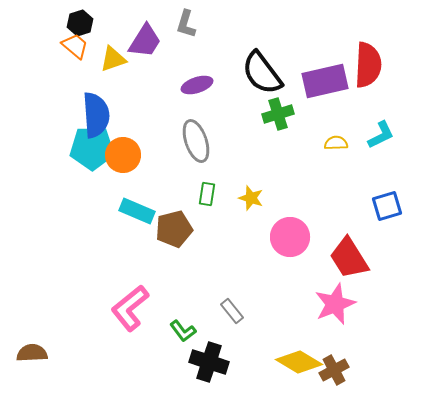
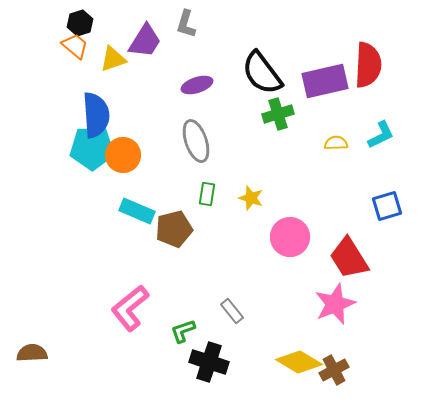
green L-shape: rotated 108 degrees clockwise
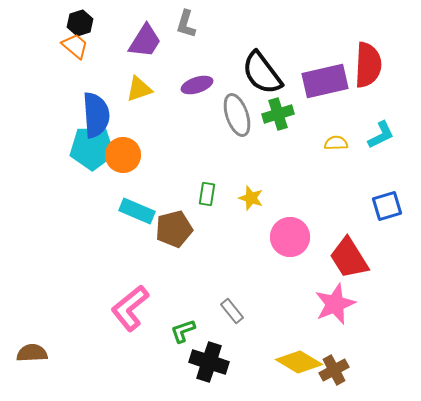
yellow triangle: moved 26 px right, 30 px down
gray ellipse: moved 41 px right, 26 px up
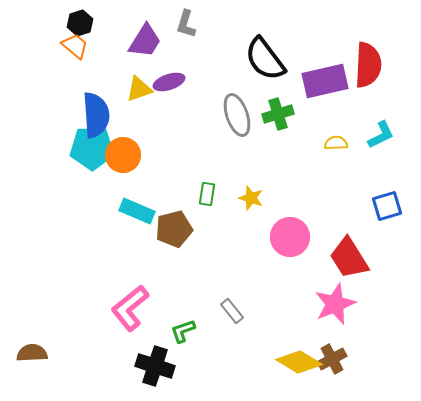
black semicircle: moved 3 px right, 14 px up
purple ellipse: moved 28 px left, 3 px up
black cross: moved 54 px left, 4 px down
brown cross: moved 2 px left, 11 px up
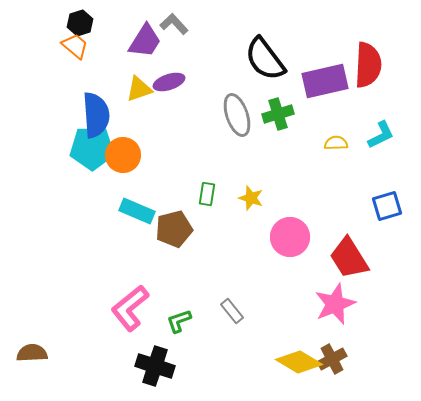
gray L-shape: moved 12 px left; rotated 120 degrees clockwise
green L-shape: moved 4 px left, 10 px up
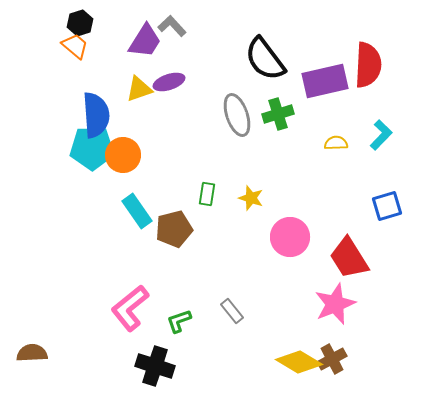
gray L-shape: moved 2 px left, 2 px down
cyan L-shape: rotated 20 degrees counterclockwise
cyan rectangle: rotated 32 degrees clockwise
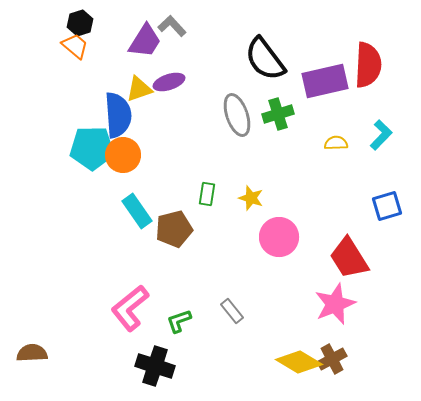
blue semicircle: moved 22 px right
pink circle: moved 11 px left
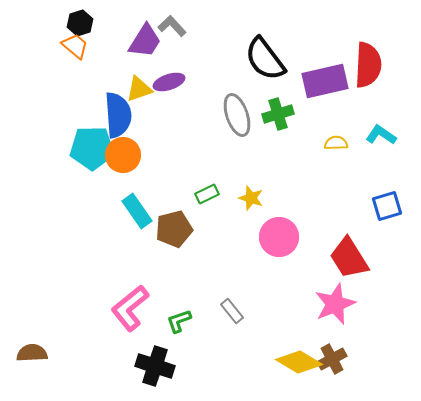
cyan L-shape: rotated 100 degrees counterclockwise
green rectangle: rotated 55 degrees clockwise
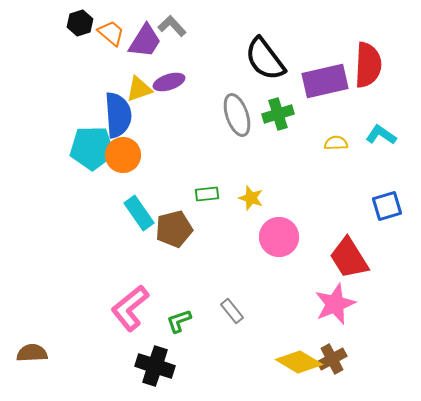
orange trapezoid: moved 36 px right, 13 px up
green rectangle: rotated 20 degrees clockwise
cyan rectangle: moved 2 px right, 2 px down
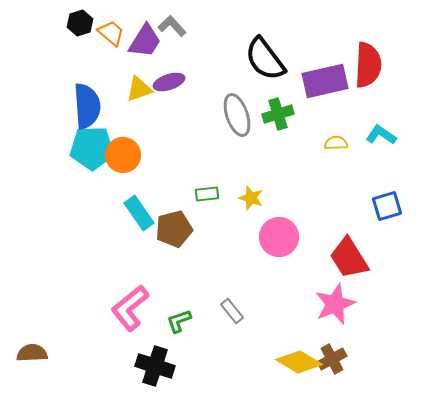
blue semicircle: moved 31 px left, 9 px up
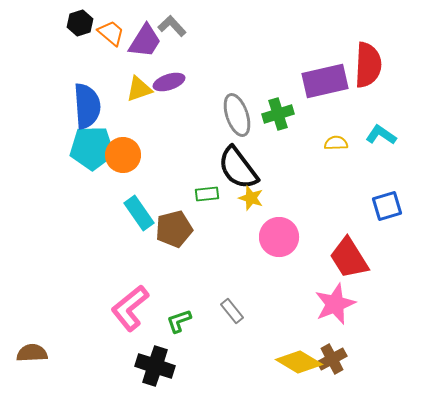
black semicircle: moved 27 px left, 109 px down
